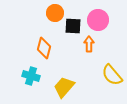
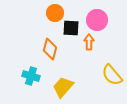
pink circle: moved 1 px left
black square: moved 2 px left, 2 px down
orange arrow: moved 2 px up
orange diamond: moved 6 px right, 1 px down
yellow trapezoid: moved 1 px left
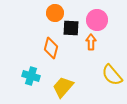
orange arrow: moved 2 px right
orange diamond: moved 1 px right, 1 px up
